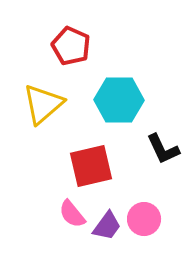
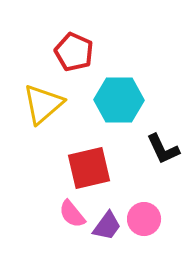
red pentagon: moved 3 px right, 6 px down
red square: moved 2 px left, 2 px down
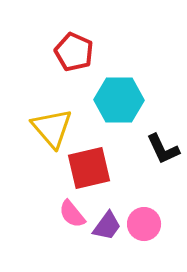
yellow triangle: moved 9 px right, 24 px down; rotated 30 degrees counterclockwise
pink circle: moved 5 px down
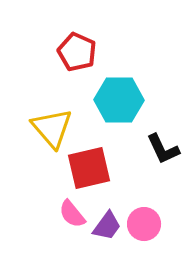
red pentagon: moved 3 px right
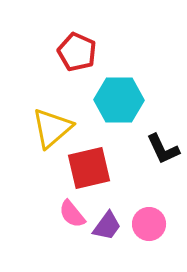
yellow triangle: rotated 30 degrees clockwise
pink circle: moved 5 px right
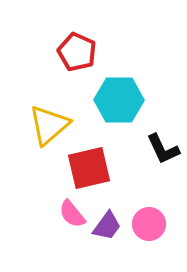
yellow triangle: moved 3 px left, 3 px up
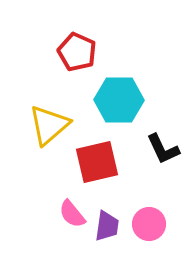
red square: moved 8 px right, 6 px up
purple trapezoid: rotated 28 degrees counterclockwise
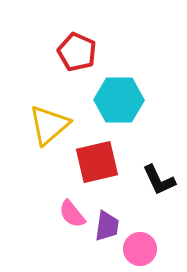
black L-shape: moved 4 px left, 31 px down
pink circle: moved 9 px left, 25 px down
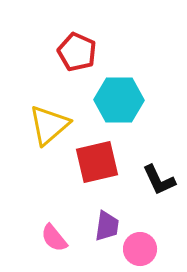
pink semicircle: moved 18 px left, 24 px down
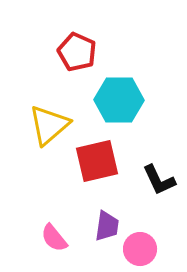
red square: moved 1 px up
